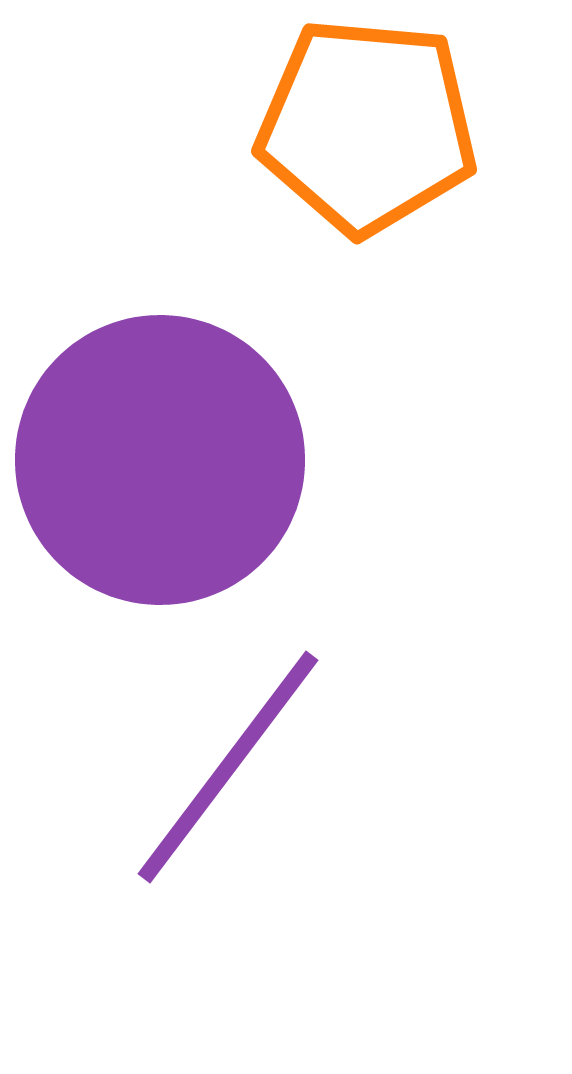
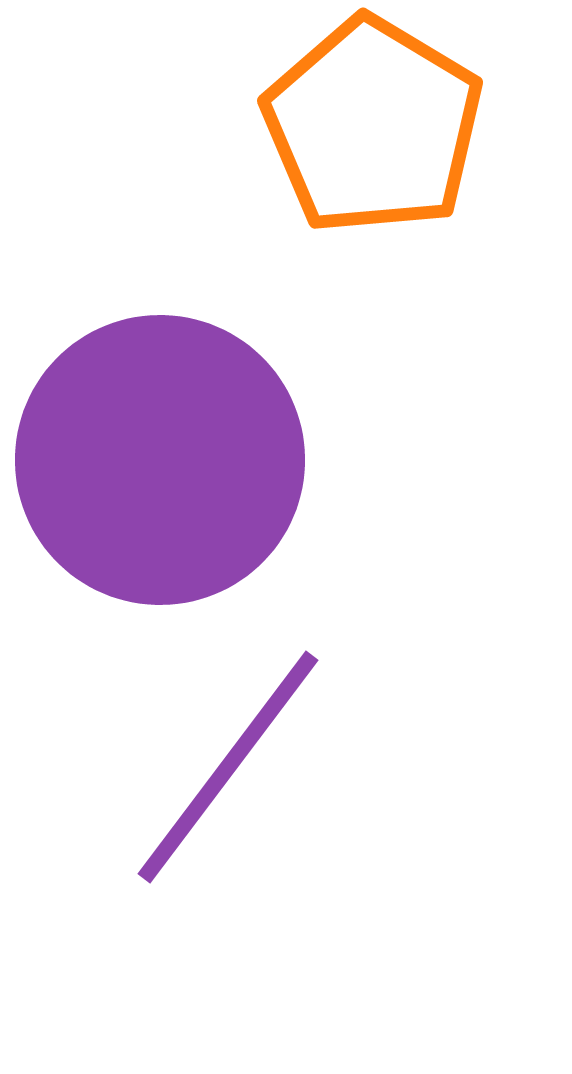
orange pentagon: moved 6 px right; rotated 26 degrees clockwise
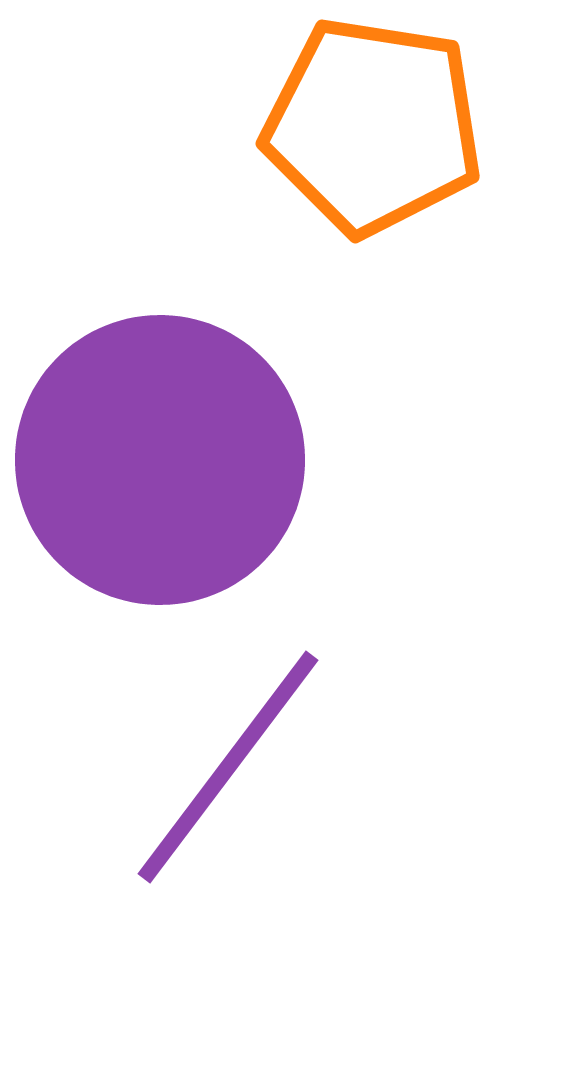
orange pentagon: rotated 22 degrees counterclockwise
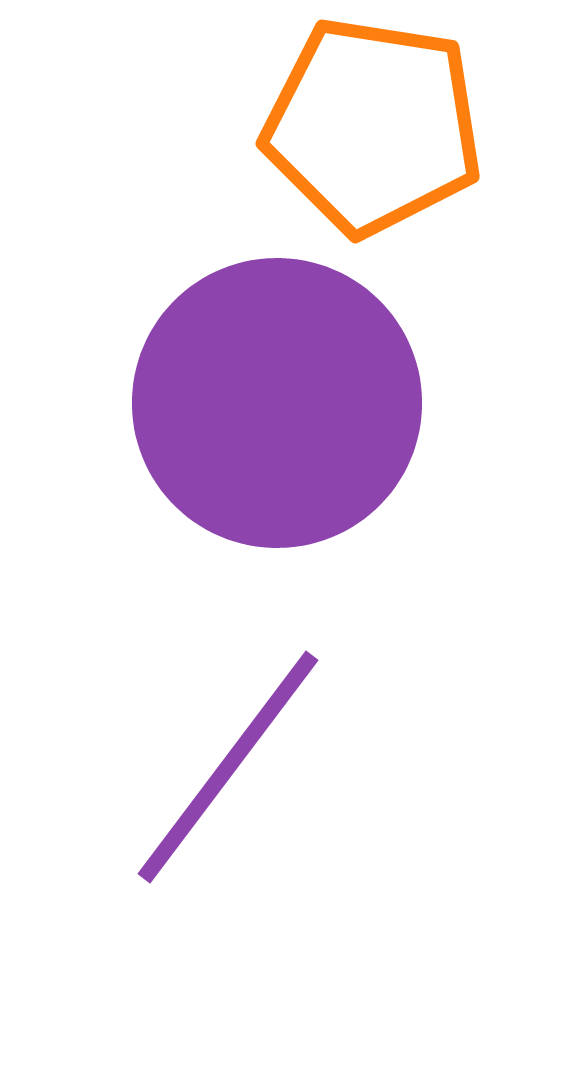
purple circle: moved 117 px right, 57 px up
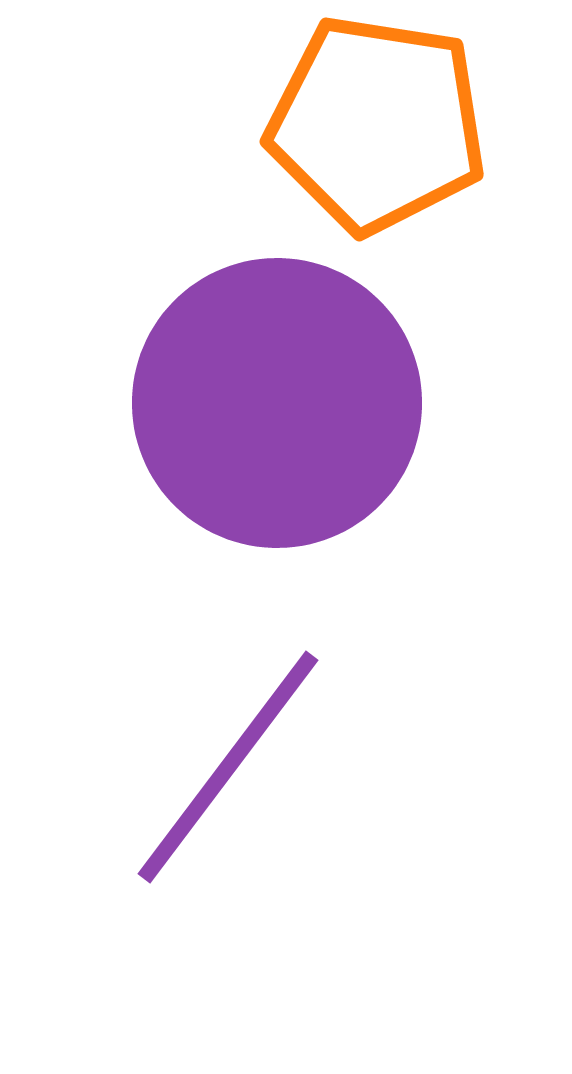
orange pentagon: moved 4 px right, 2 px up
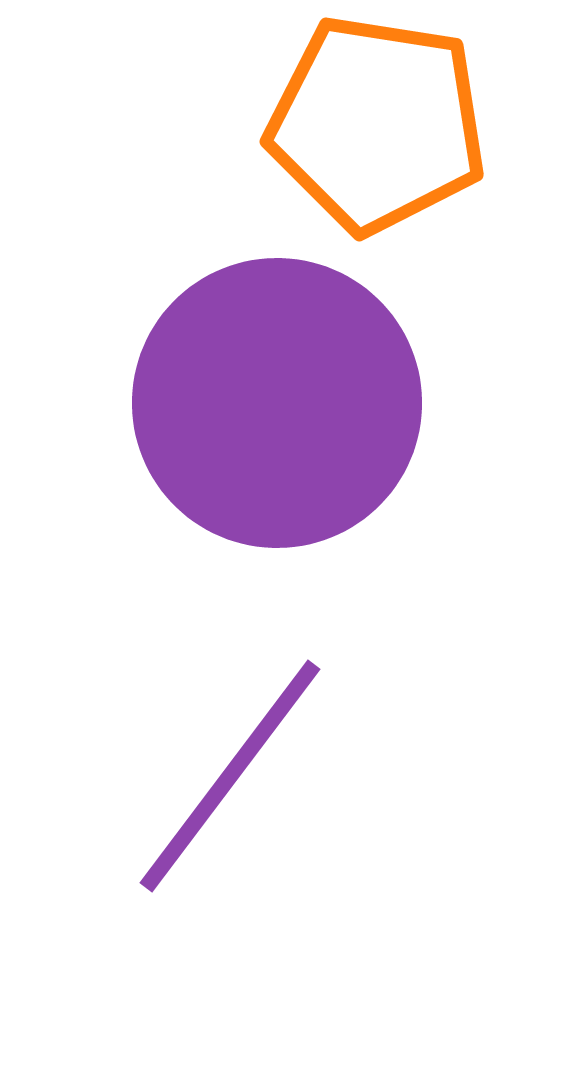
purple line: moved 2 px right, 9 px down
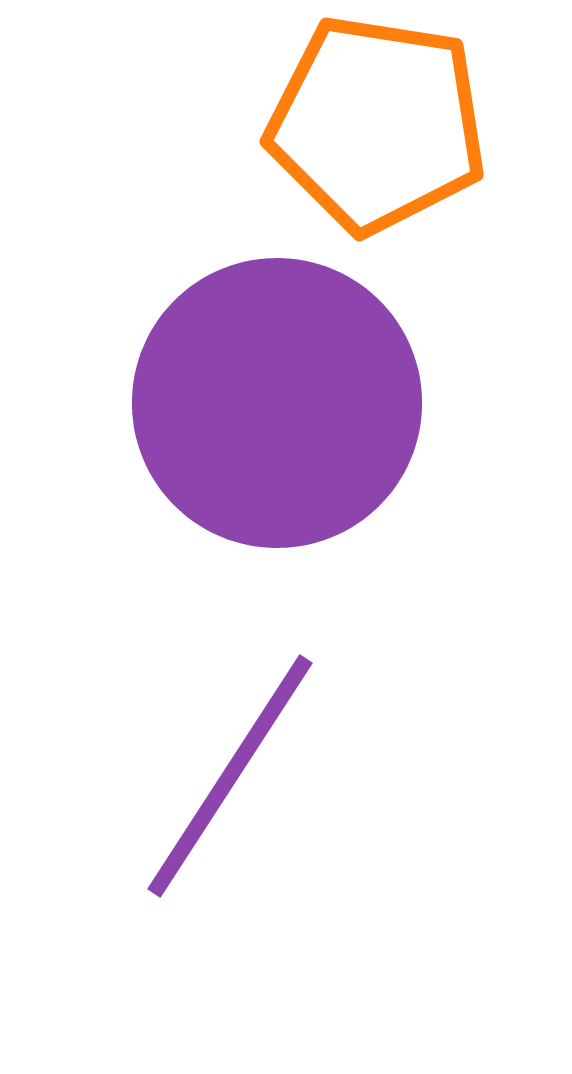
purple line: rotated 4 degrees counterclockwise
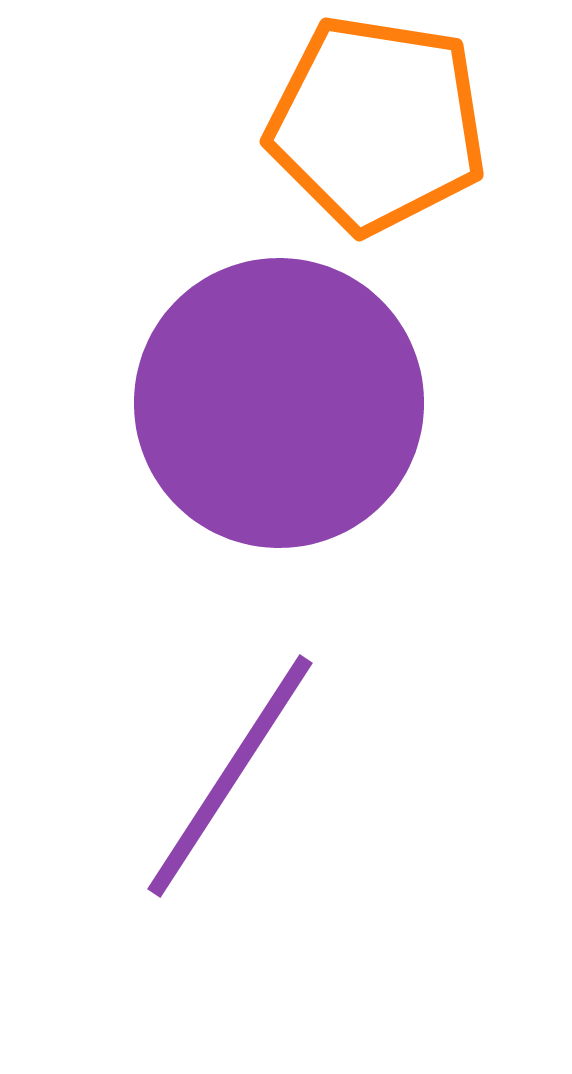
purple circle: moved 2 px right
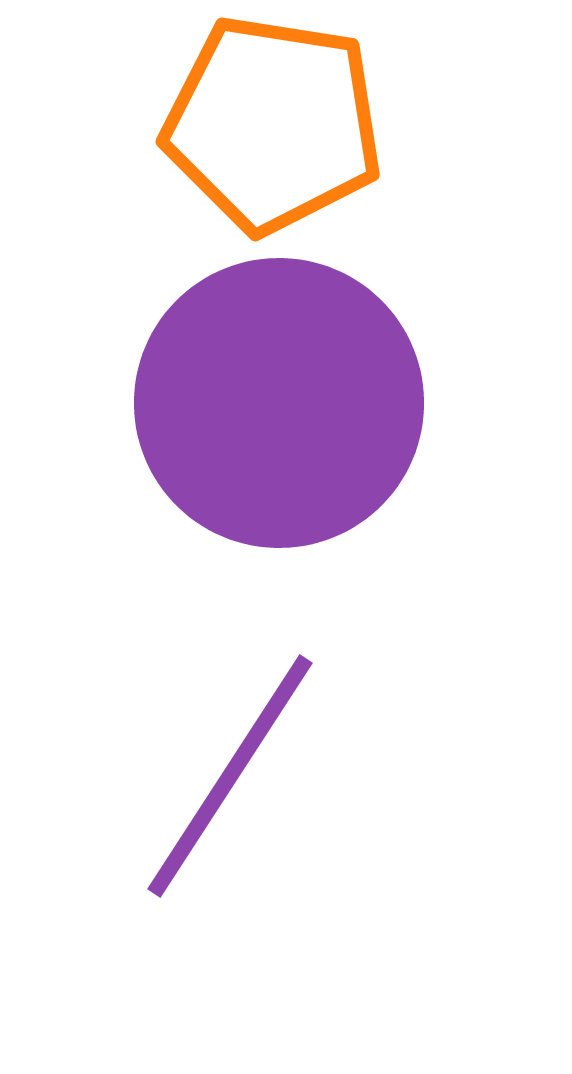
orange pentagon: moved 104 px left
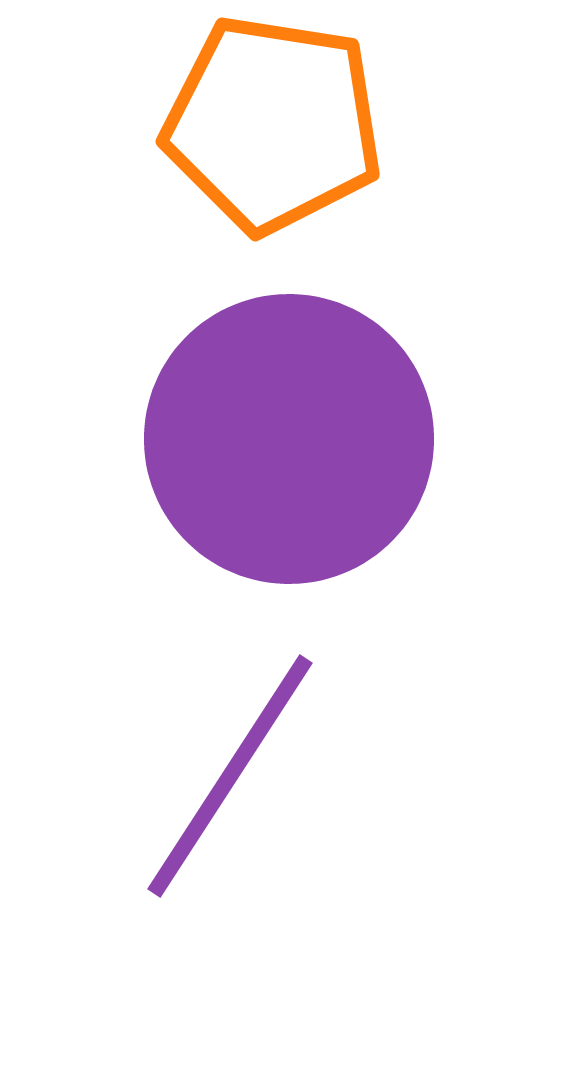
purple circle: moved 10 px right, 36 px down
